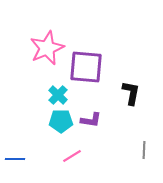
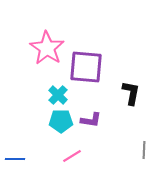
pink star: rotated 16 degrees counterclockwise
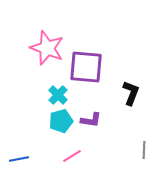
pink star: rotated 12 degrees counterclockwise
black L-shape: rotated 10 degrees clockwise
cyan pentagon: rotated 15 degrees counterclockwise
blue line: moved 4 px right; rotated 12 degrees counterclockwise
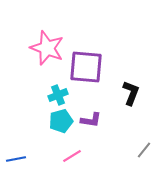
cyan cross: rotated 24 degrees clockwise
gray line: rotated 36 degrees clockwise
blue line: moved 3 px left
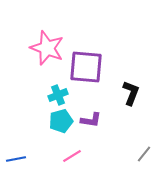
gray line: moved 4 px down
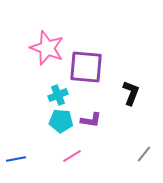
cyan pentagon: rotated 20 degrees clockwise
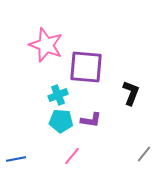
pink star: moved 1 px left, 3 px up
pink line: rotated 18 degrees counterclockwise
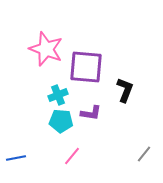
pink star: moved 4 px down
black L-shape: moved 6 px left, 3 px up
purple L-shape: moved 7 px up
blue line: moved 1 px up
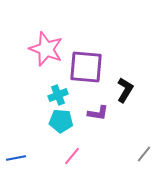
black L-shape: rotated 10 degrees clockwise
purple L-shape: moved 7 px right
